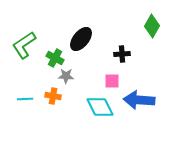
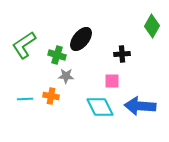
green cross: moved 2 px right, 3 px up; rotated 12 degrees counterclockwise
orange cross: moved 2 px left
blue arrow: moved 1 px right, 6 px down
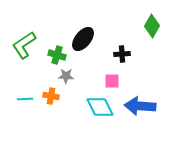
black ellipse: moved 2 px right
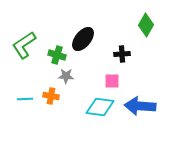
green diamond: moved 6 px left, 1 px up
cyan diamond: rotated 56 degrees counterclockwise
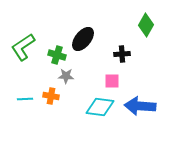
green L-shape: moved 1 px left, 2 px down
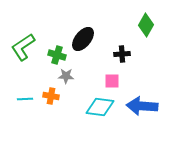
blue arrow: moved 2 px right
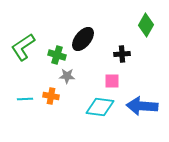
gray star: moved 1 px right
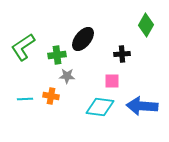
green cross: rotated 24 degrees counterclockwise
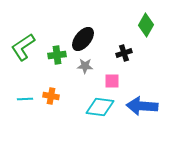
black cross: moved 2 px right, 1 px up; rotated 14 degrees counterclockwise
gray star: moved 18 px right, 10 px up
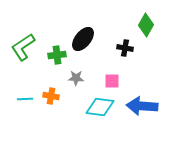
black cross: moved 1 px right, 5 px up; rotated 28 degrees clockwise
gray star: moved 9 px left, 12 px down
